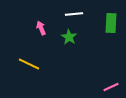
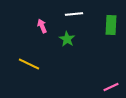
green rectangle: moved 2 px down
pink arrow: moved 1 px right, 2 px up
green star: moved 2 px left, 2 px down
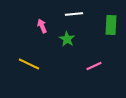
pink line: moved 17 px left, 21 px up
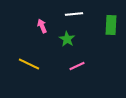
pink line: moved 17 px left
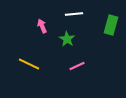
green rectangle: rotated 12 degrees clockwise
